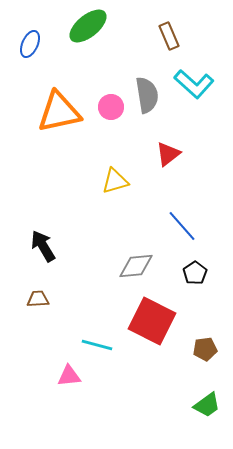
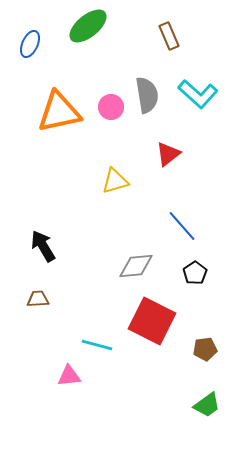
cyan L-shape: moved 4 px right, 10 px down
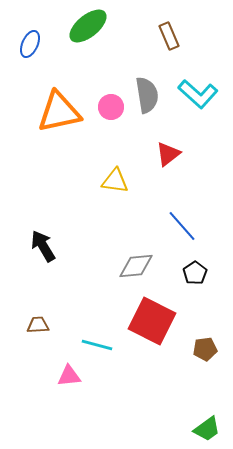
yellow triangle: rotated 24 degrees clockwise
brown trapezoid: moved 26 px down
green trapezoid: moved 24 px down
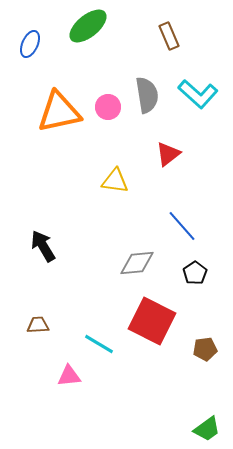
pink circle: moved 3 px left
gray diamond: moved 1 px right, 3 px up
cyan line: moved 2 px right, 1 px up; rotated 16 degrees clockwise
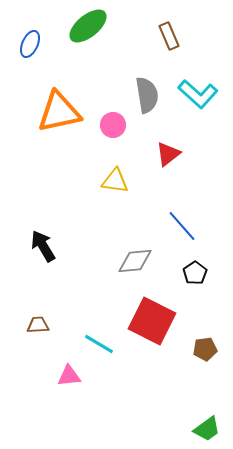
pink circle: moved 5 px right, 18 px down
gray diamond: moved 2 px left, 2 px up
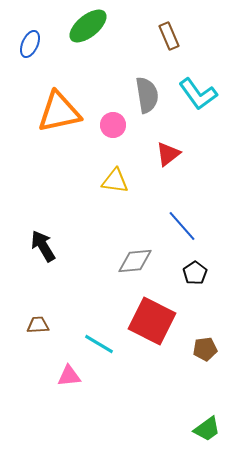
cyan L-shape: rotated 12 degrees clockwise
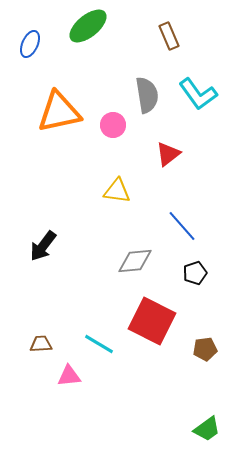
yellow triangle: moved 2 px right, 10 px down
black arrow: rotated 112 degrees counterclockwise
black pentagon: rotated 15 degrees clockwise
brown trapezoid: moved 3 px right, 19 px down
